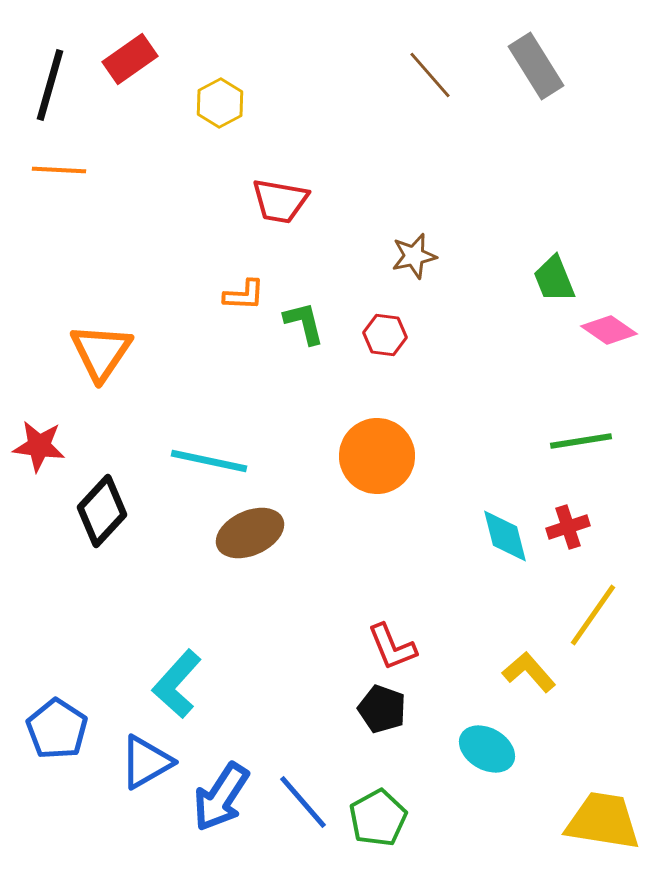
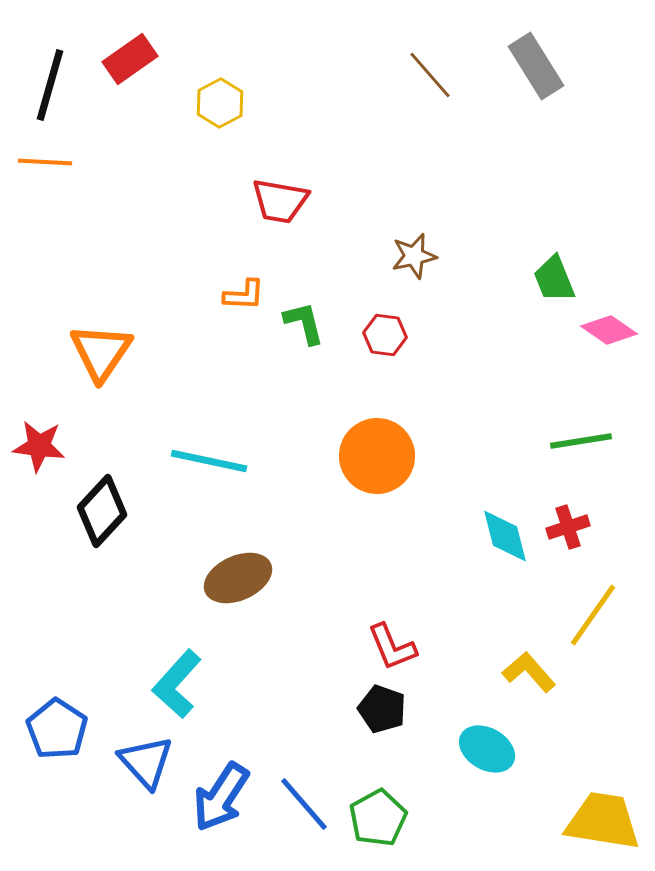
orange line: moved 14 px left, 8 px up
brown ellipse: moved 12 px left, 45 px down
blue triangle: rotated 42 degrees counterclockwise
blue line: moved 1 px right, 2 px down
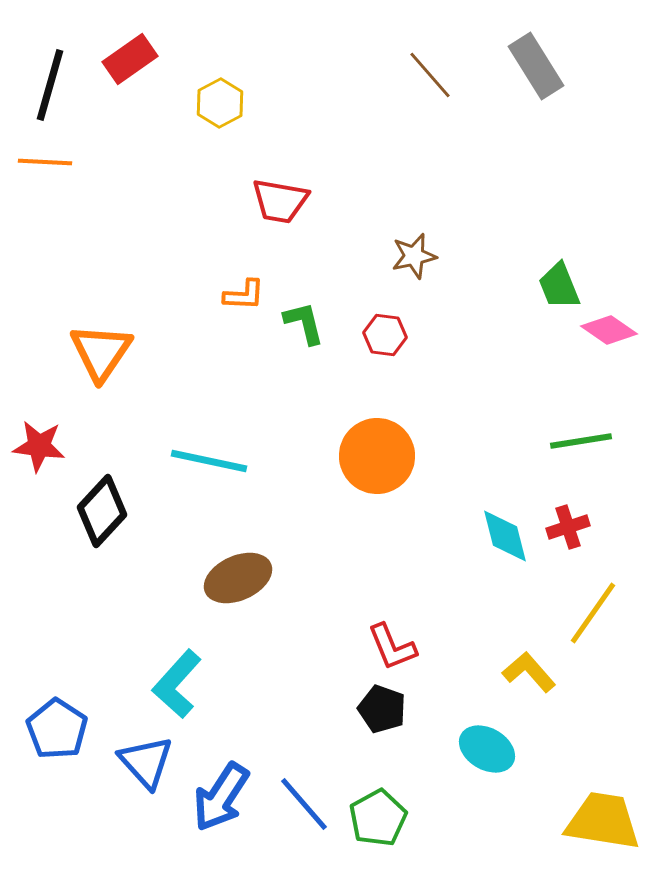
green trapezoid: moved 5 px right, 7 px down
yellow line: moved 2 px up
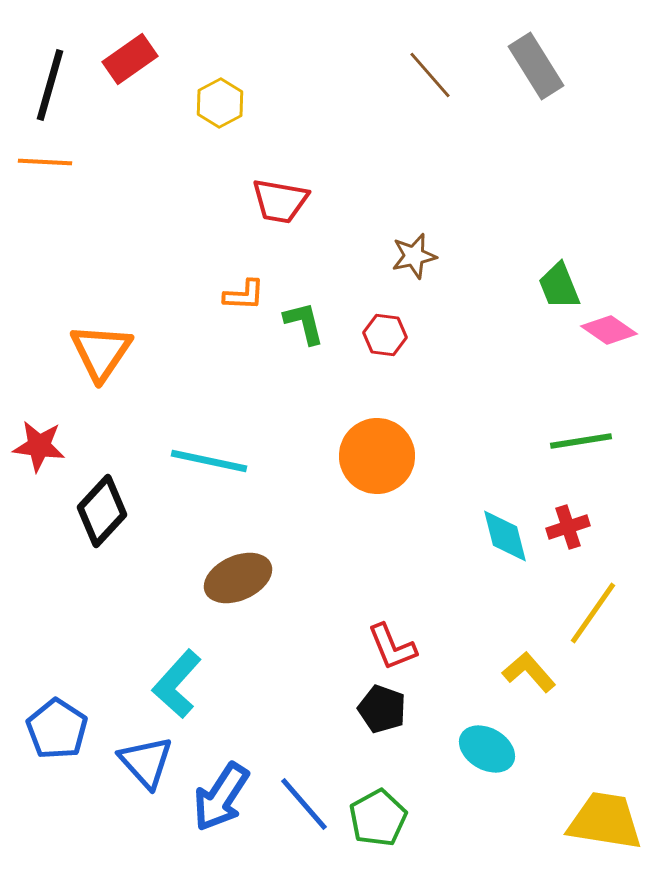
yellow trapezoid: moved 2 px right
